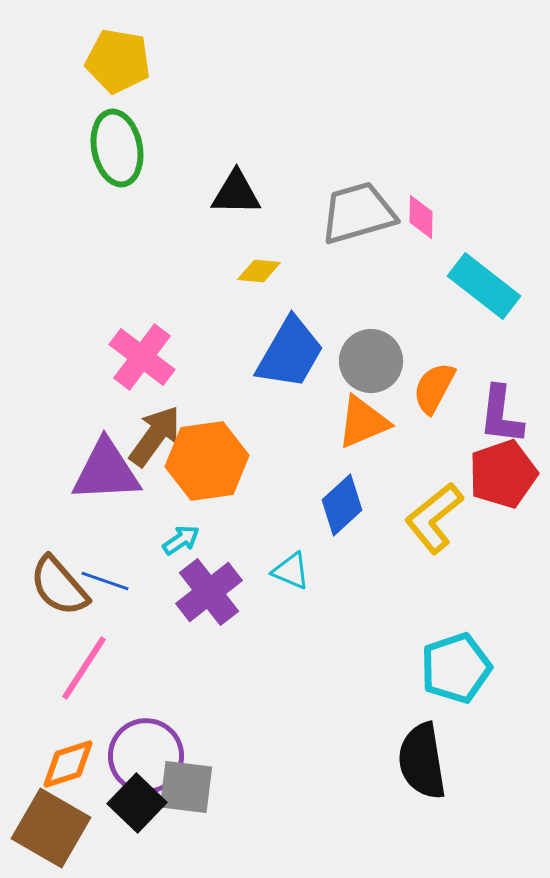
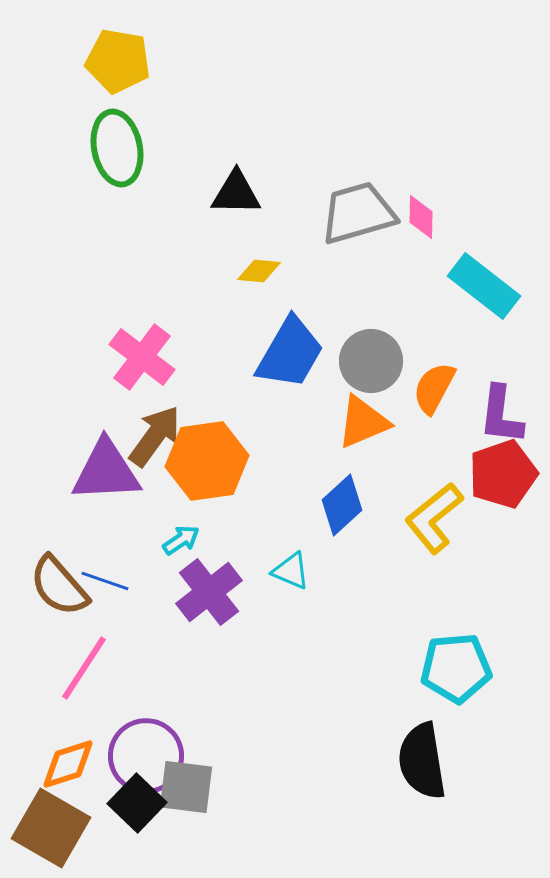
cyan pentagon: rotated 14 degrees clockwise
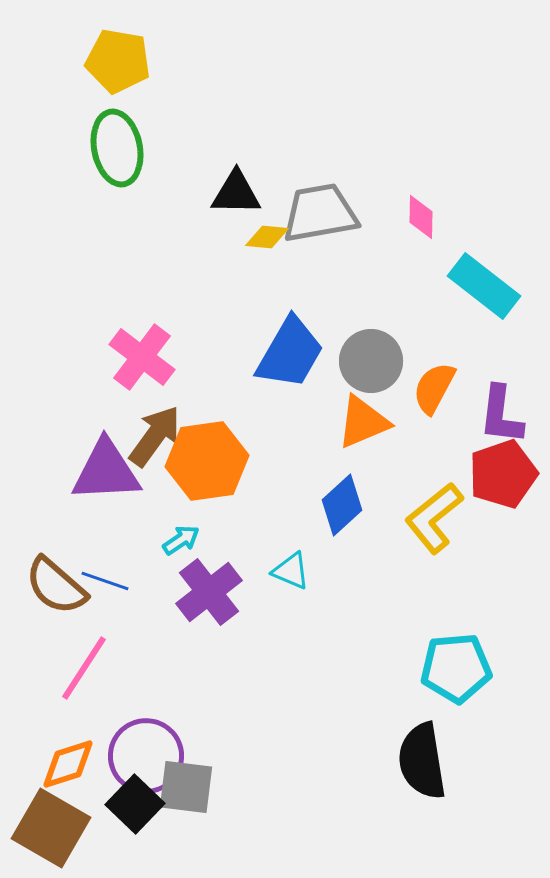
gray trapezoid: moved 38 px left; rotated 6 degrees clockwise
yellow diamond: moved 8 px right, 34 px up
brown semicircle: moved 3 px left; rotated 8 degrees counterclockwise
black square: moved 2 px left, 1 px down
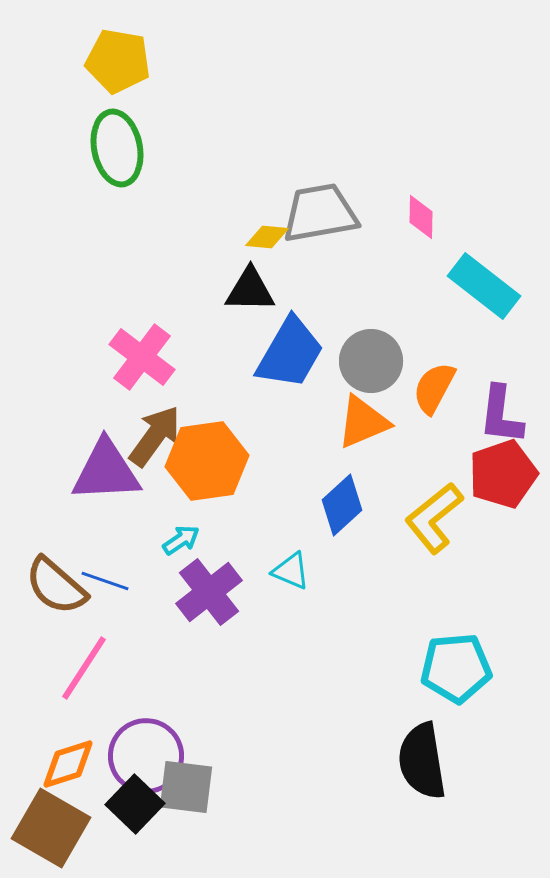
black triangle: moved 14 px right, 97 px down
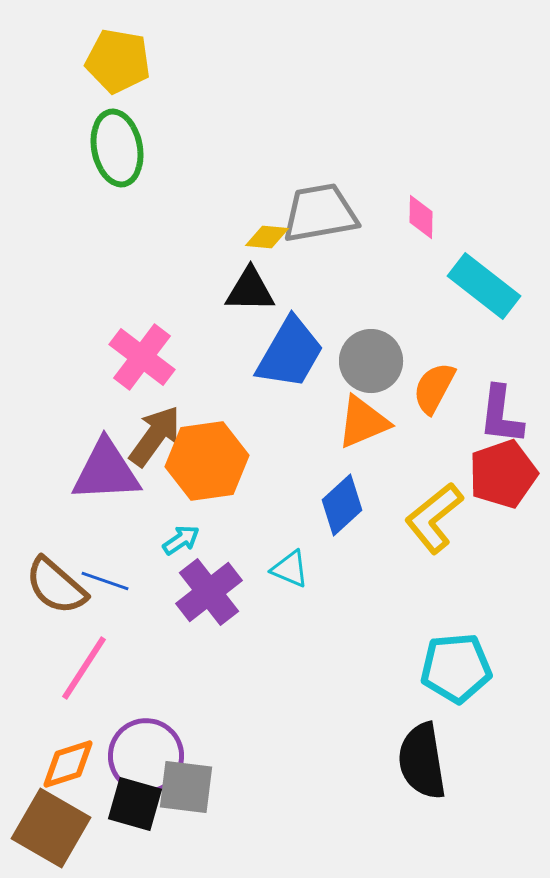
cyan triangle: moved 1 px left, 2 px up
black square: rotated 28 degrees counterclockwise
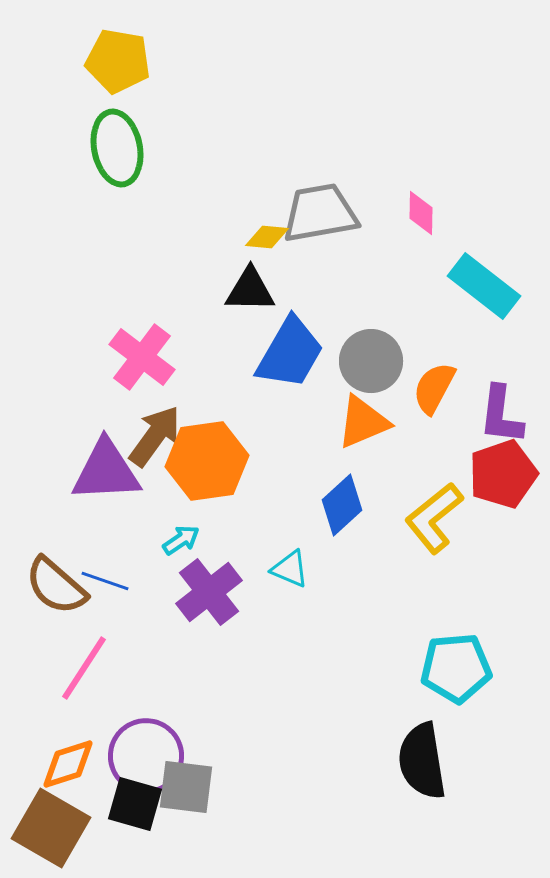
pink diamond: moved 4 px up
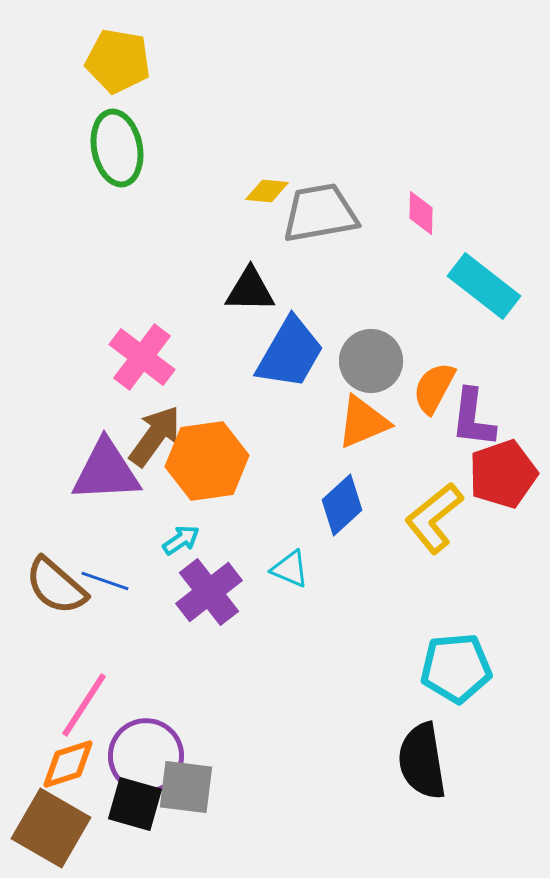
yellow diamond: moved 46 px up
purple L-shape: moved 28 px left, 3 px down
pink line: moved 37 px down
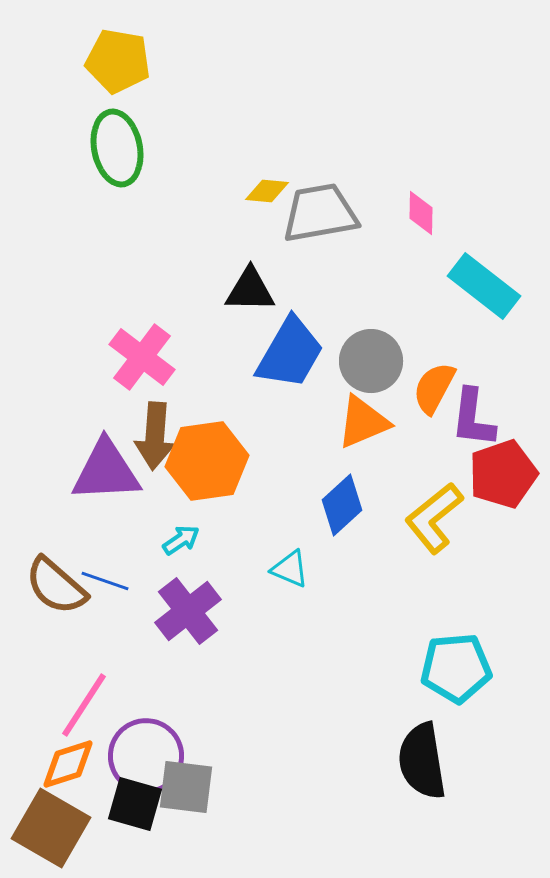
brown arrow: rotated 148 degrees clockwise
purple cross: moved 21 px left, 19 px down
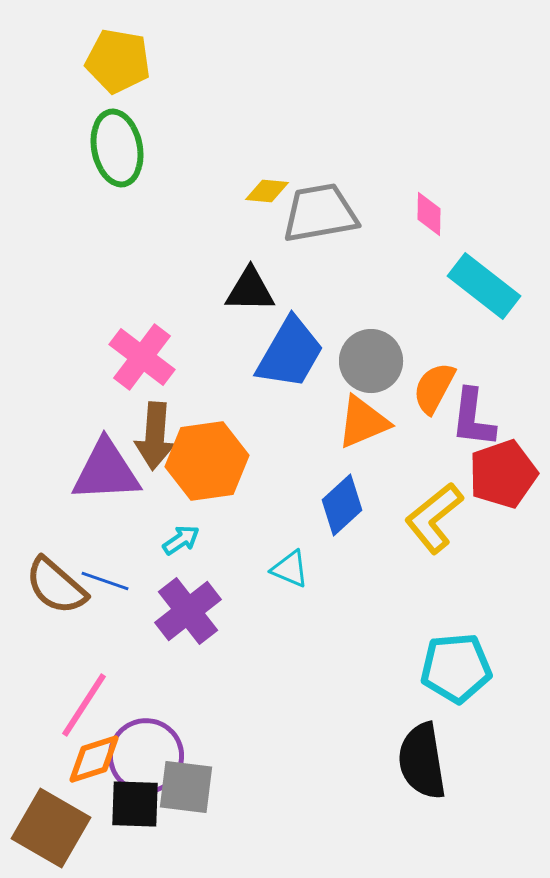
pink diamond: moved 8 px right, 1 px down
orange diamond: moved 26 px right, 5 px up
black square: rotated 14 degrees counterclockwise
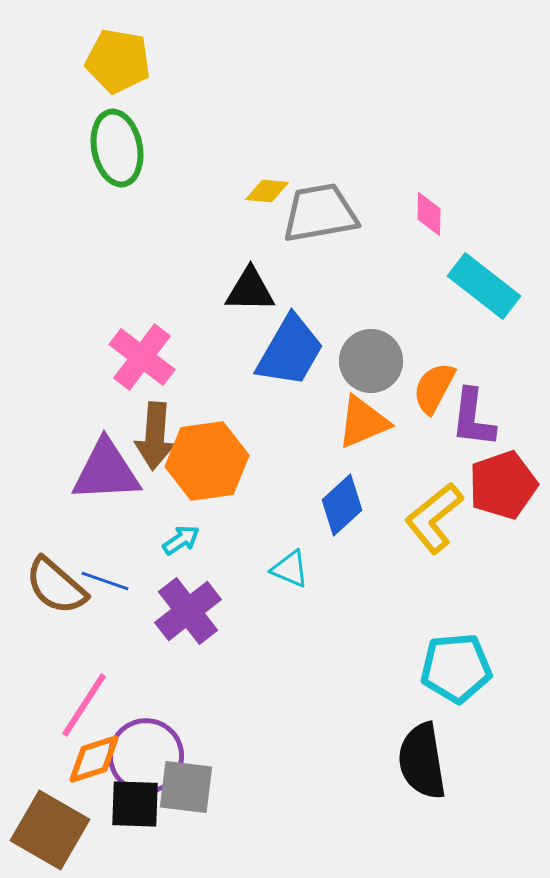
blue trapezoid: moved 2 px up
red pentagon: moved 11 px down
brown square: moved 1 px left, 2 px down
